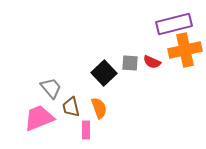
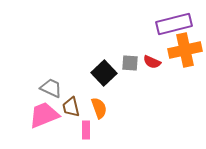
gray trapezoid: rotated 25 degrees counterclockwise
pink trapezoid: moved 5 px right, 3 px up
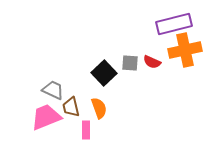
gray trapezoid: moved 2 px right, 2 px down
pink trapezoid: moved 2 px right, 2 px down
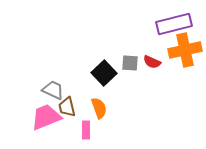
brown trapezoid: moved 4 px left
